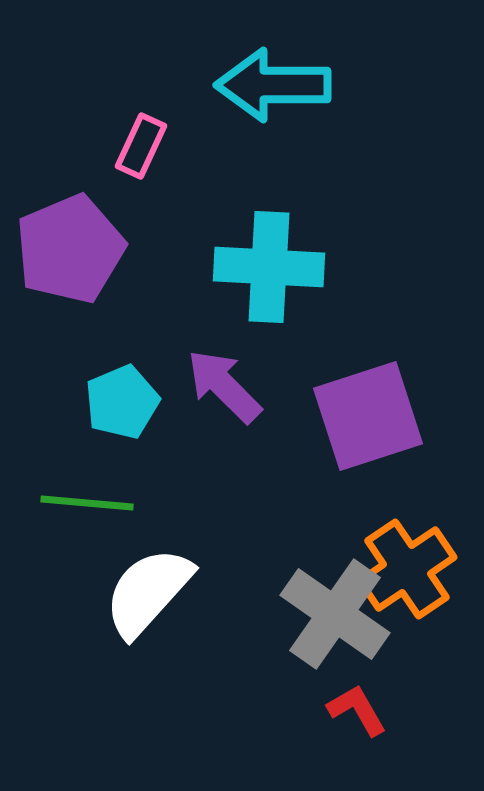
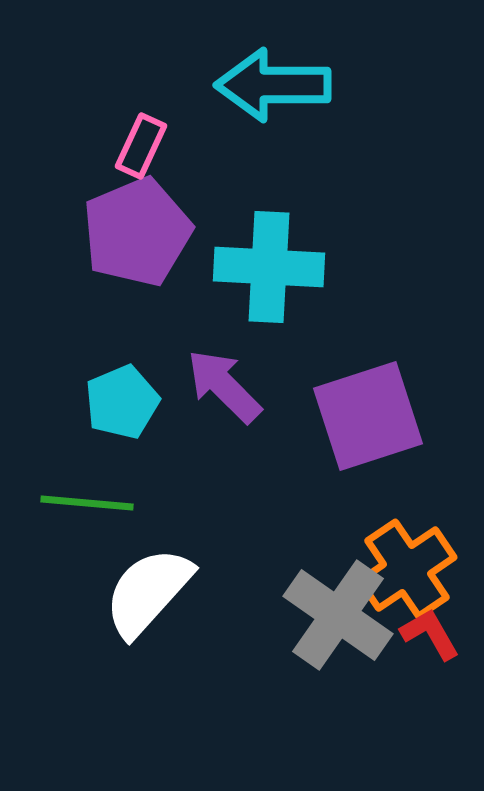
purple pentagon: moved 67 px right, 17 px up
gray cross: moved 3 px right, 1 px down
red L-shape: moved 73 px right, 76 px up
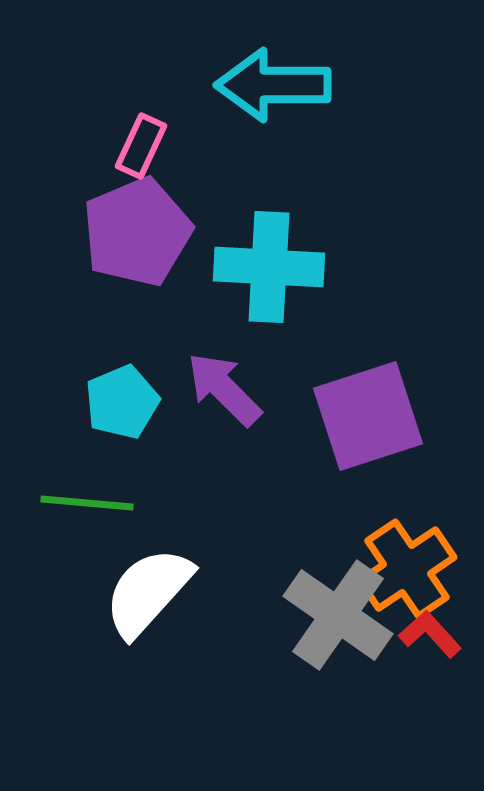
purple arrow: moved 3 px down
red L-shape: rotated 12 degrees counterclockwise
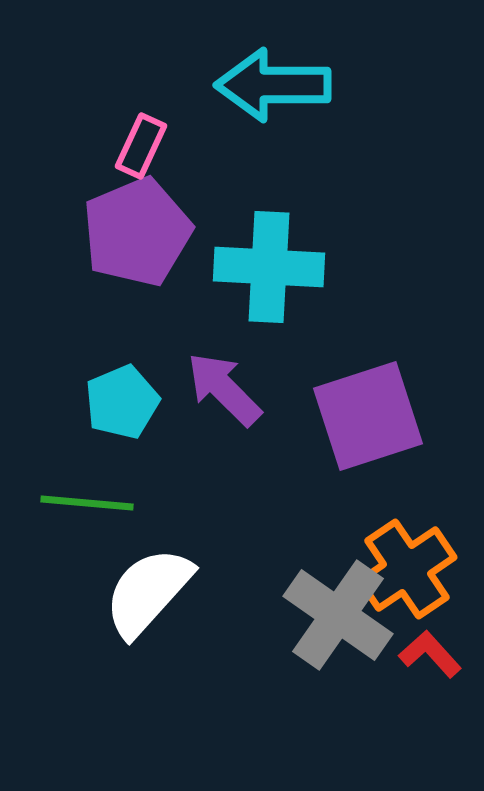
red L-shape: moved 20 px down
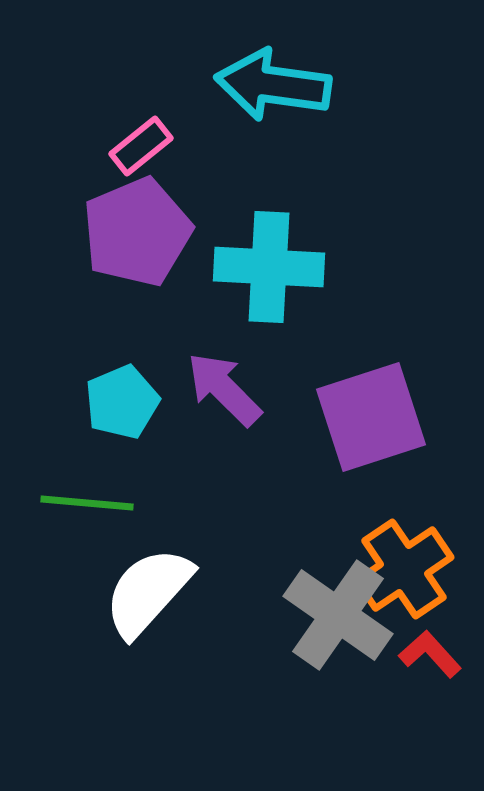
cyan arrow: rotated 8 degrees clockwise
pink rectangle: rotated 26 degrees clockwise
purple square: moved 3 px right, 1 px down
orange cross: moved 3 px left
